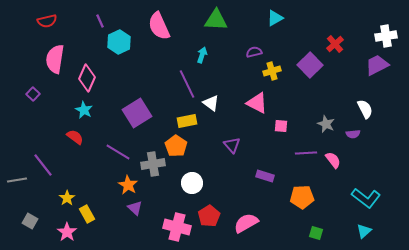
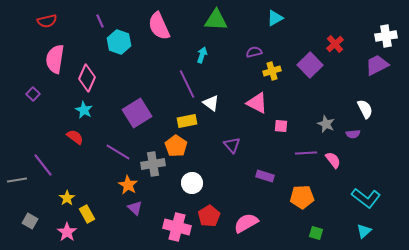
cyan hexagon at (119, 42): rotated 15 degrees counterclockwise
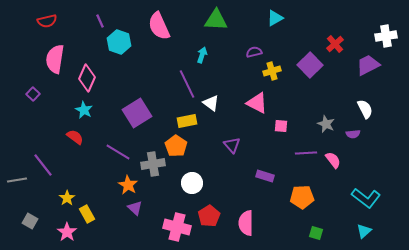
purple trapezoid at (377, 65): moved 9 px left
pink semicircle at (246, 223): rotated 60 degrees counterclockwise
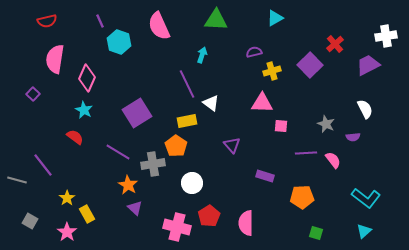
pink triangle at (257, 103): moved 5 px right; rotated 25 degrees counterclockwise
purple semicircle at (353, 134): moved 3 px down
gray line at (17, 180): rotated 24 degrees clockwise
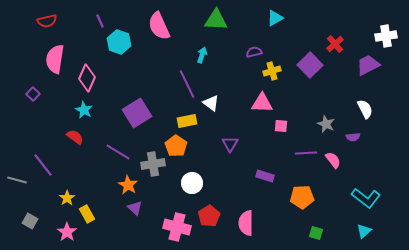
purple triangle at (232, 145): moved 2 px left, 1 px up; rotated 12 degrees clockwise
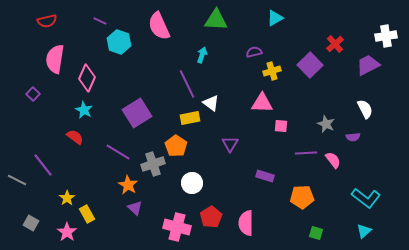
purple line at (100, 21): rotated 40 degrees counterclockwise
yellow rectangle at (187, 121): moved 3 px right, 3 px up
gray cross at (153, 164): rotated 10 degrees counterclockwise
gray line at (17, 180): rotated 12 degrees clockwise
red pentagon at (209, 216): moved 2 px right, 1 px down
gray square at (30, 221): moved 1 px right, 2 px down
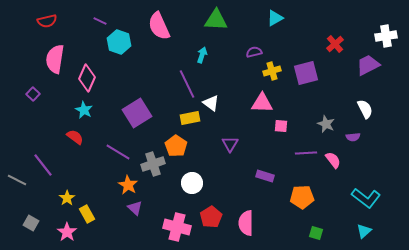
purple square at (310, 65): moved 4 px left, 8 px down; rotated 30 degrees clockwise
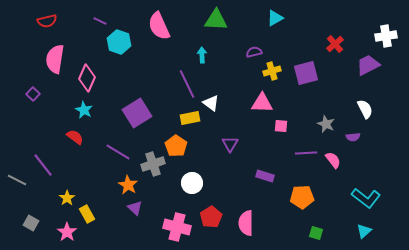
cyan arrow at (202, 55): rotated 21 degrees counterclockwise
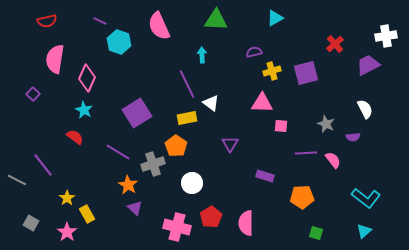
yellow rectangle at (190, 118): moved 3 px left
